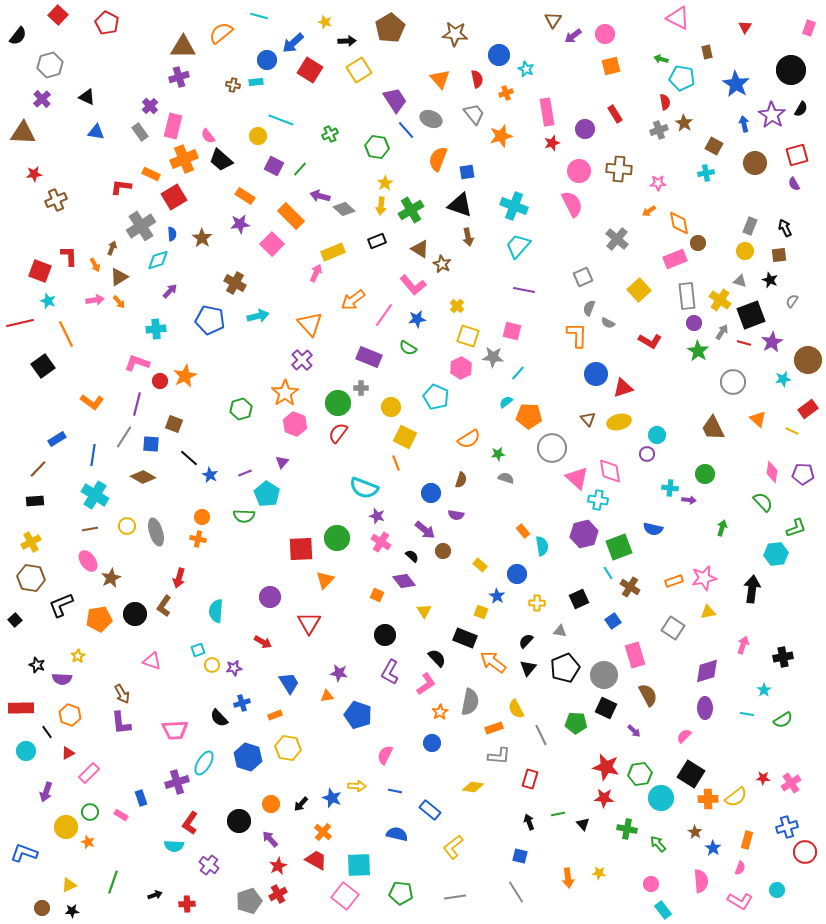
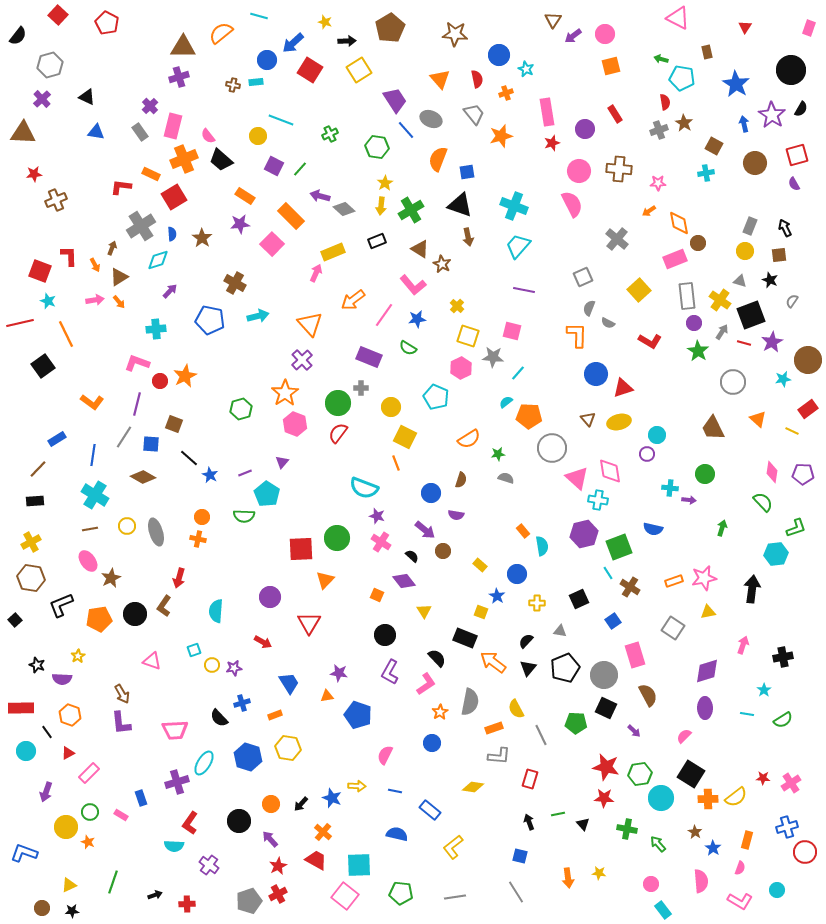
cyan square at (198, 650): moved 4 px left
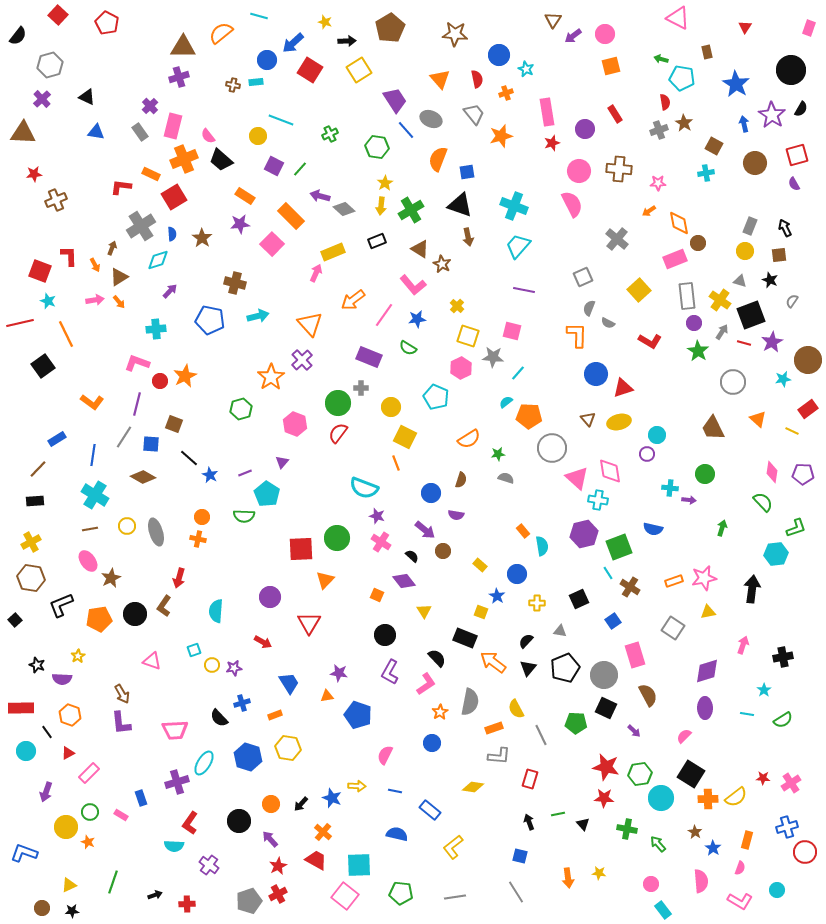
brown cross at (235, 283): rotated 15 degrees counterclockwise
orange star at (285, 393): moved 14 px left, 16 px up
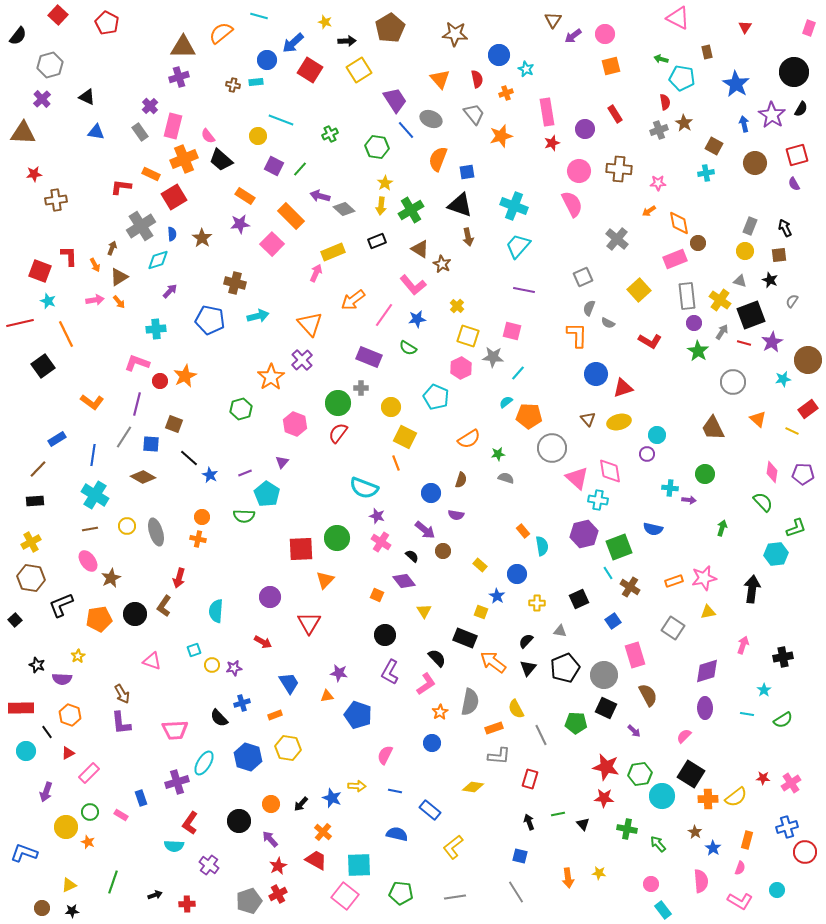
black circle at (791, 70): moved 3 px right, 2 px down
brown cross at (56, 200): rotated 15 degrees clockwise
cyan circle at (661, 798): moved 1 px right, 2 px up
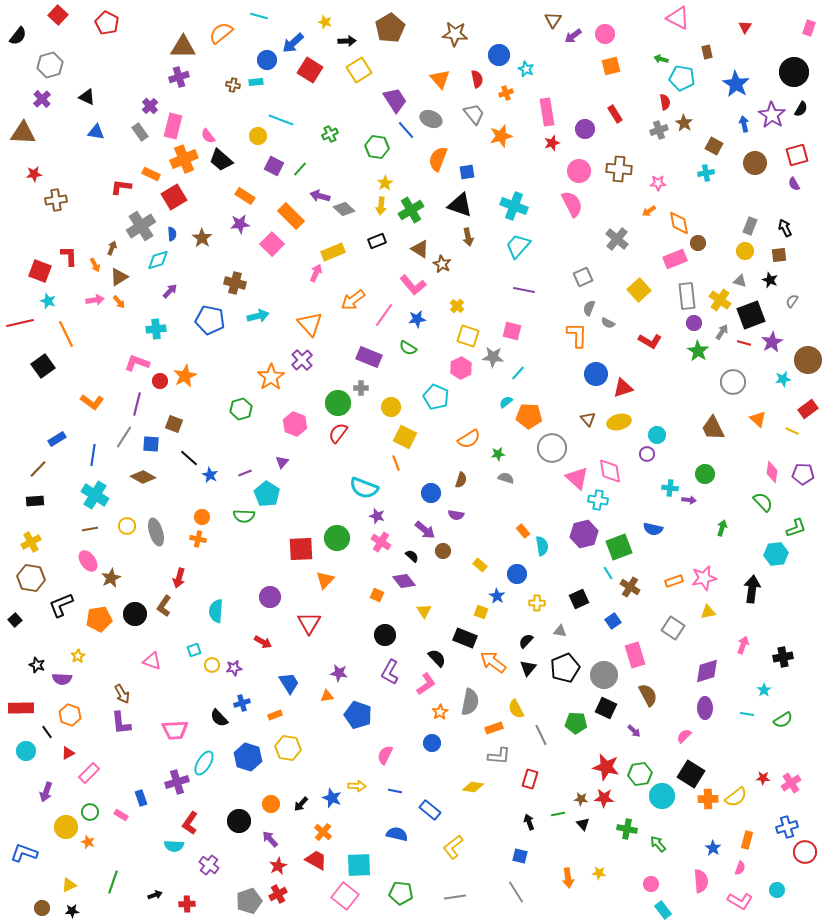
brown star at (695, 832): moved 114 px left, 33 px up; rotated 24 degrees counterclockwise
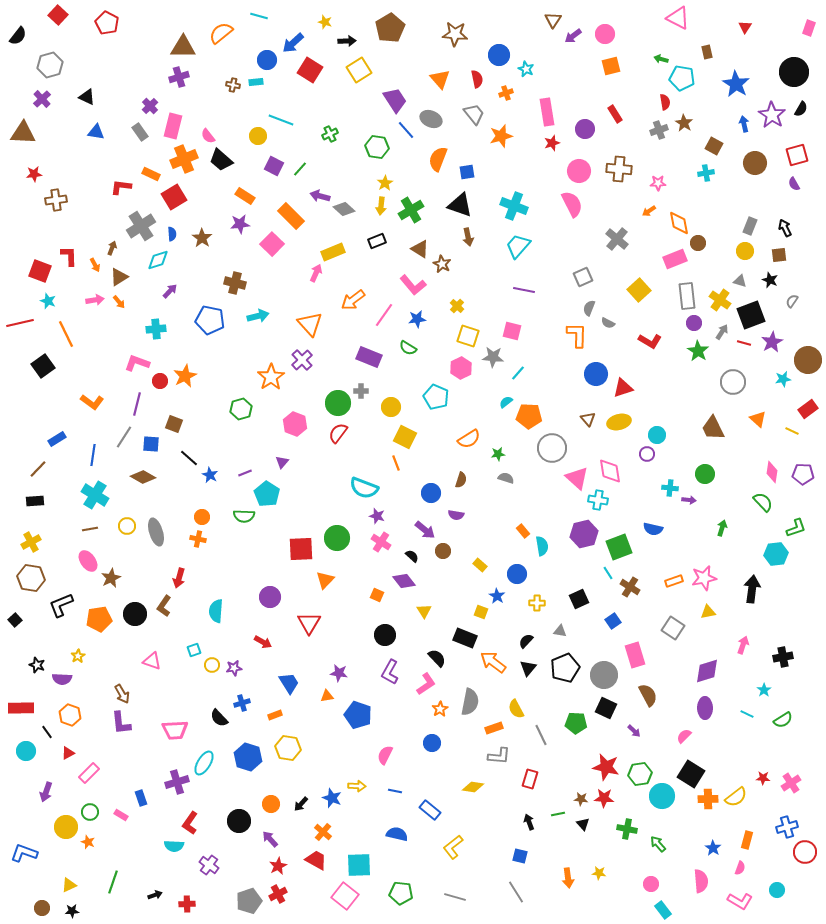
gray cross at (361, 388): moved 3 px down
orange star at (440, 712): moved 3 px up
cyan line at (747, 714): rotated 16 degrees clockwise
gray line at (455, 897): rotated 25 degrees clockwise
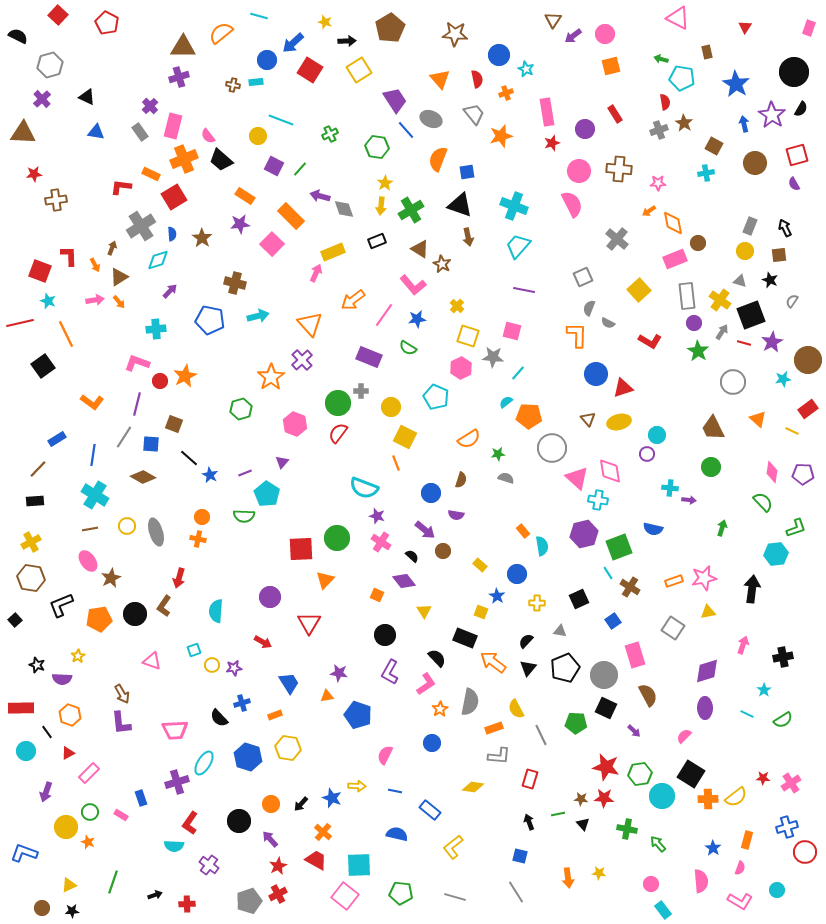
black semicircle at (18, 36): rotated 102 degrees counterclockwise
gray diamond at (344, 209): rotated 30 degrees clockwise
orange diamond at (679, 223): moved 6 px left
green circle at (705, 474): moved 6 px right, 7 px up
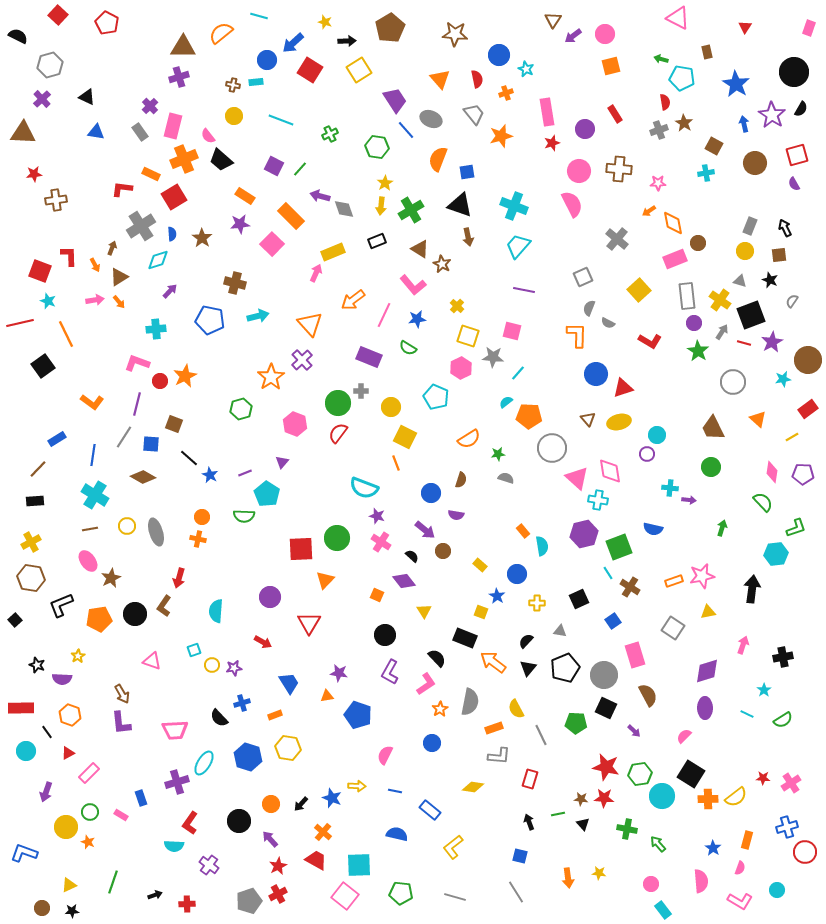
yellow circle at (258, 136): moved 24 px left, 20 px up
red L-shape at (121, 187): moved 1 px right, 2 px down
pink line at (384, 315): rotated 10 degrees counterclockwise
yellow line at (792, 431): moved 6 px down; rotated 56 degrees counterclockwise
pink star at (704, 578): moved 2 px left, 2 px up
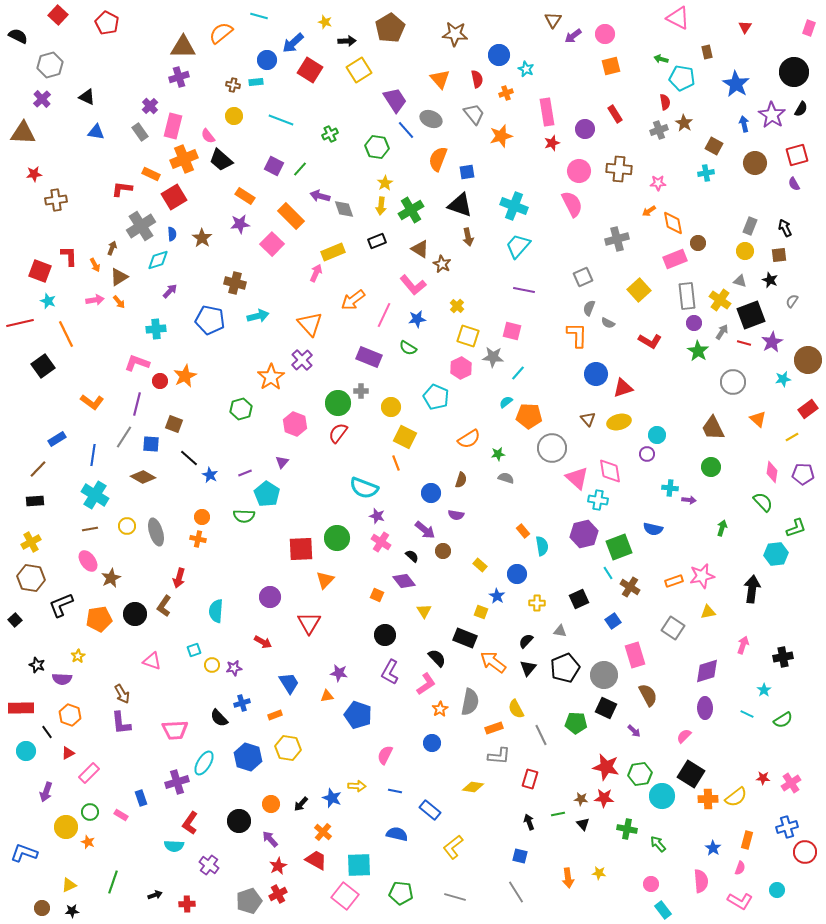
gray cross at (617, 239): rotated 35 degrees clockwise
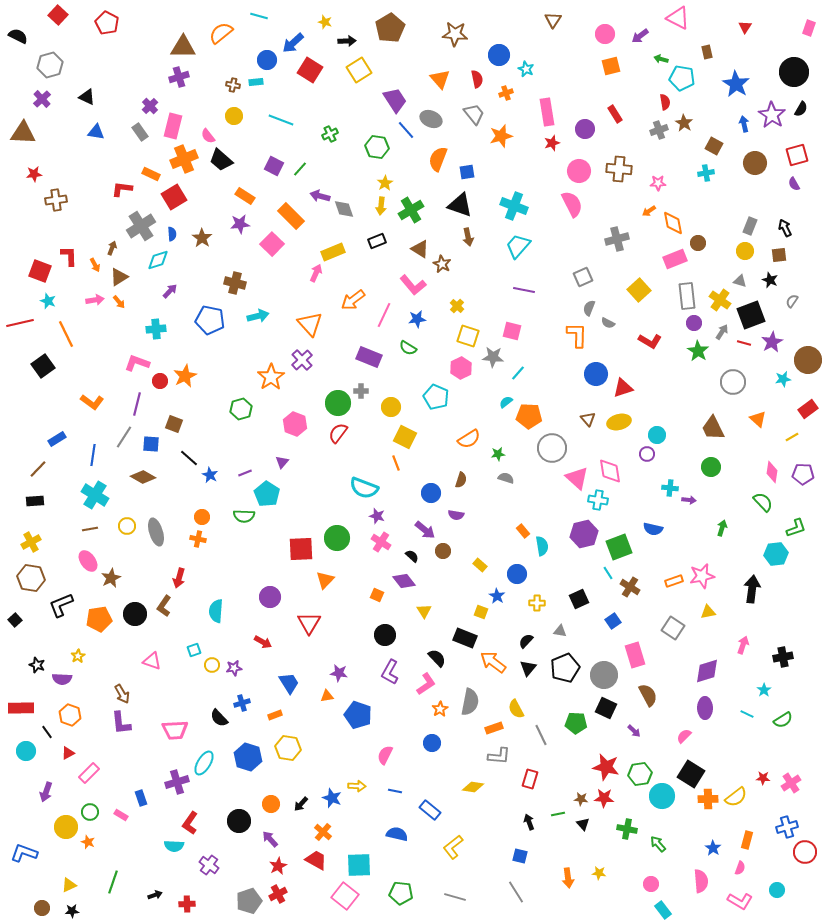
purple arrow at (573, 36): moved 67 px right
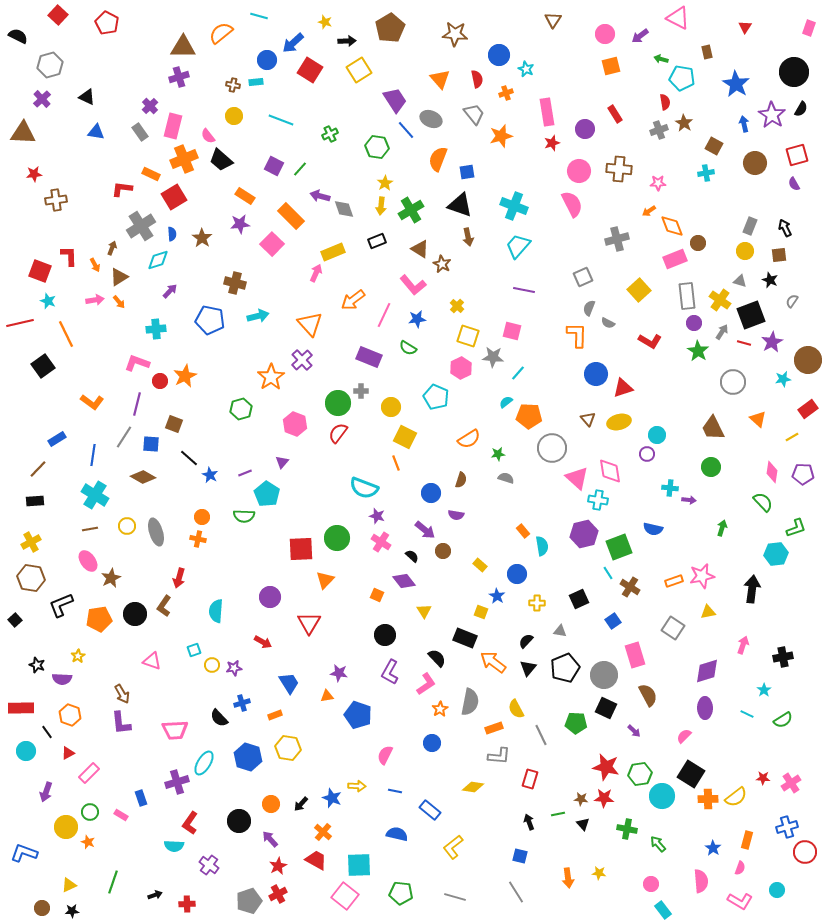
orange diamond at (673, 223): moved 1 px left, 3 px down; rotated 10 degrees counterclockwise
